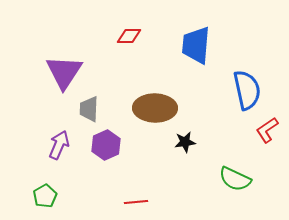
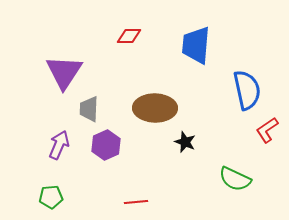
black star: rotated 30 degrees clockwise
green pentagon: moved 6 px right, 1 px down; rotated 25 degrees clockwise
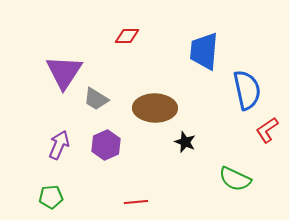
red diamond: moved 2 px left
blue trapezoid: moved 8 px right, 6 px down
gray trapezoid: moved 7 px right, 10 px up; rotated 60 degrees counterclockwise
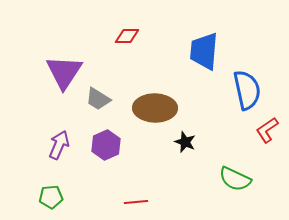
gray trapezoid: moved 2 px right
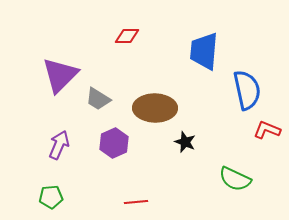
purple triangle: moved 4 px left, 3 px down; rotated 12 degrees clockwise
red L-shape: rotated 56 degrees clockwise
purple hexagon: moved 8 px right, 2 px up
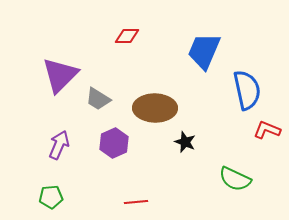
blue trapezoid: rotated 18 degrees clockwise
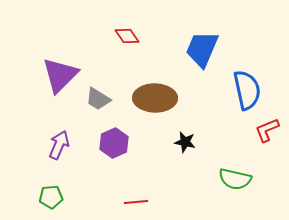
red diamond: rotated 55 degrees clockwise
blue trapezoid: moved 2 px left, 2 px up
brown ellipse: moved 10 px up
red L-shape: rotated 44 degrees counterclockwise
black star: rotated 10 degrees counterclockwise
green semicircle: rotated 12 degrees counterclockwise
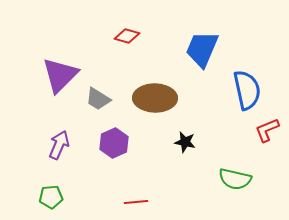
red diamond: rotated 40 degrees counterclockwise
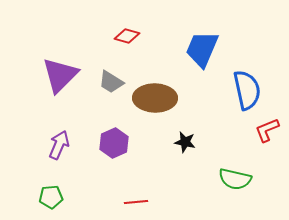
gray trapezoid: moved 13 px right, 17 px up
